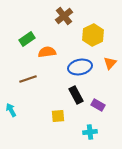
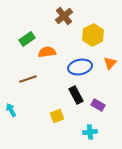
yellow square: moved 1 px left; rotated 16 degrees counterclockwise
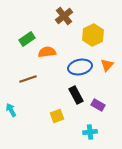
orange triangle: moved 3 px left, 2 px down
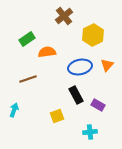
cyan arrow: moved 3 px right; rotated 48 degrees clockwise
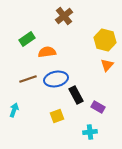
yellow hexagon: moved 12 px right, 5 px down; rotated 20 degrees counterclockwise
blue ellipse: moved 24 px left, 12 px down
purple rectangle: moved 2 px down
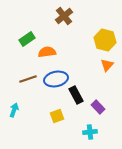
purple rectangle: rotated 16 degrees clockwise
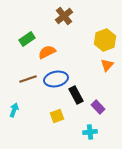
yellow hexagon: rotated 25 degrees clockwise
orange semicircle: rotated 18 degrees counterclockwise
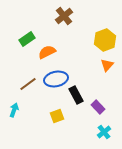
brown line: moved 5 px down; rotated 18 degrees counterclockwise
cyan cross: moved 14 px right; rotated 32 degrees counterclockwise
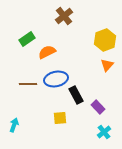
brown line: rotated 36 degrees clockwise
cyan arrow: moved 15 px down
yellow square: moved 3 px right, 2 px down; rotated 16 degrees clockwise
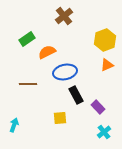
orange triangle: rotated 24 degrees clockwise
blue ellipse: moved 9 px right, 7 px up
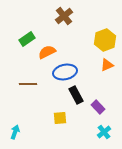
cyan arrow: moved 1 px right, 7 px down
